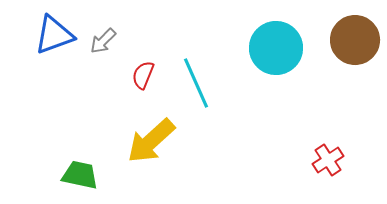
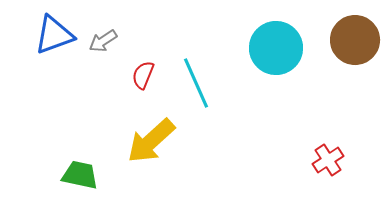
gray arrow: rotated 12 degrees clockwise
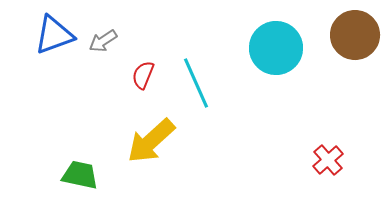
brown circle: moved 5 px up
red cross: rotated 8 degrees counterclockwise
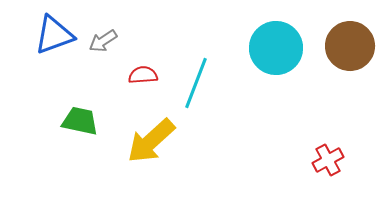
brown circle: moved 5 px left, 11 px down
red semicircle: rotated 64 degrees clockwise
cyan line: rotated 45 degrees clockwise
red cross: rotated 12 degrees clockwise
green trapezoid: moved 54 px up
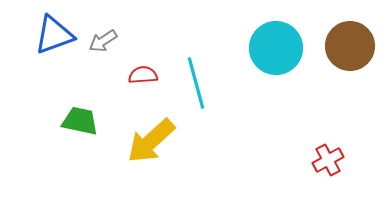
cyan line: rotated 36 degrees counterclockwise
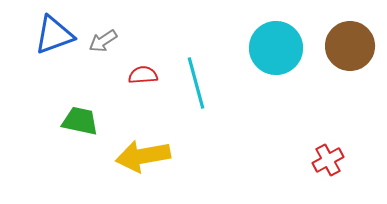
yellow arrow: moved 8 px left, 15 px down; rotated 32 degrees clockwise
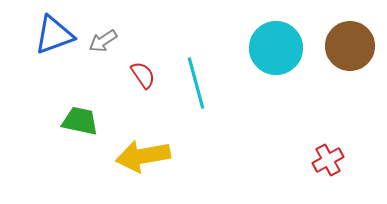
red semicircle: rotated 60 degrees clockwise
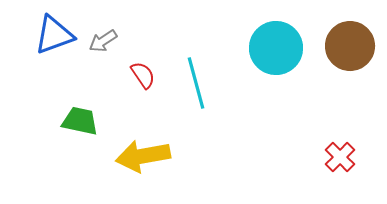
red cross: moved 12 px right, 3 px up; rotated 16 degrees counterclockwise
